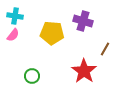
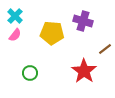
cyan cross: rotated 35 degrees clockwise
pink semicircle: moved 2 px right
brown line: rotated 24 degrees clockwise
green circle: moved 2 px left, 3 px up
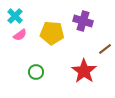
pink semicircle: moved 5 px right; rotated 16 degrees clockwise
green circle: moved 6 px right, 1 px up
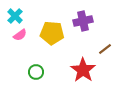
purple cross: rotated 30 degrees counterclockwise
red star: moved 1 px left, 1 px up
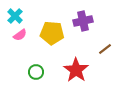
red star: moved 7 px left
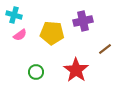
cyan cross: moved 1 px left, 1 px up; rotated 28 degrees counterclockwise
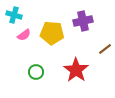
pink semicircle: moved 4 px right
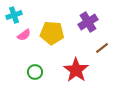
cyan cross: rotated 35 degrees counterclockwise
purple cross: moved 5 px right, 1 px down; rotated 18 degrees counterclockwise
brown line: moved 3 px left, 1 px up
green circle: moved 1 px left
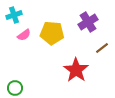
green circle: moved 20 px left, 16 px down
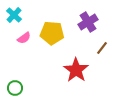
cyan cross: rotated 28 degrees counterclockwise
pink semicircle: moved 3 px down
brown line: rotated 16 degrees counterclockwise
